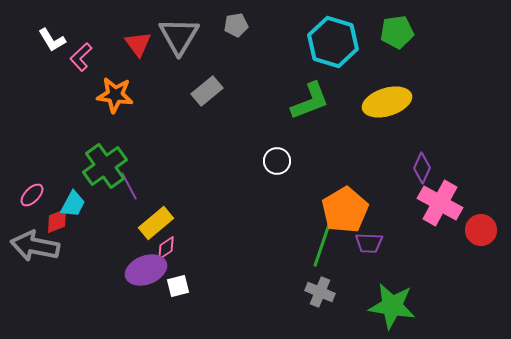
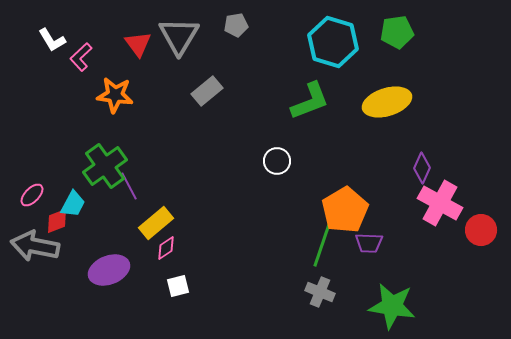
purple ellipse: moved 37 px left
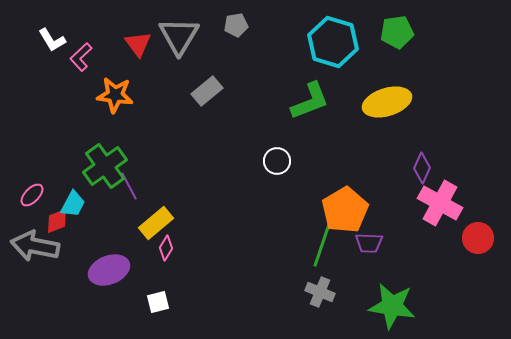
red circle: moved 3 px left, 8 px down
pink diamond: rotated 25 degrees counterclockwise
white square: moved 20 px left, 16 px down
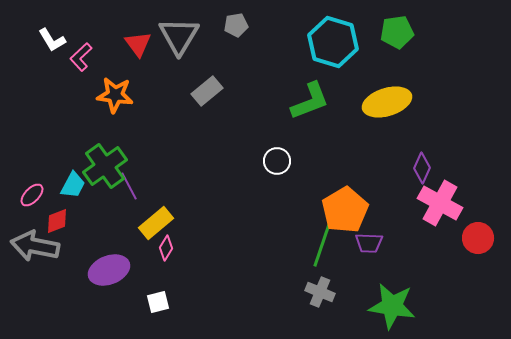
cyan trapezoid: moved 19 px up
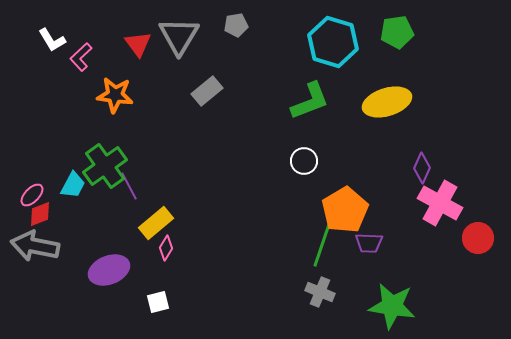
white circle: moved 27 px right
red diamond: moved 17 px left, 7 px up
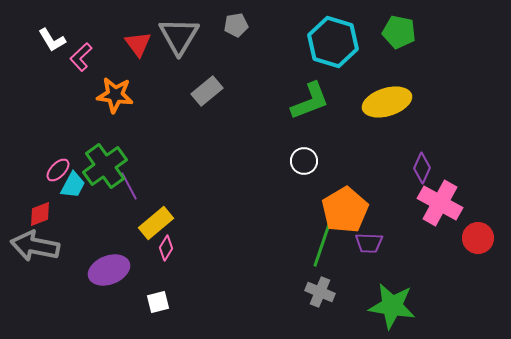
green pentagon: moved 2 px right; rotated 20 degrees clockwise
pink ellipse: moved 26 px right, 25 px up
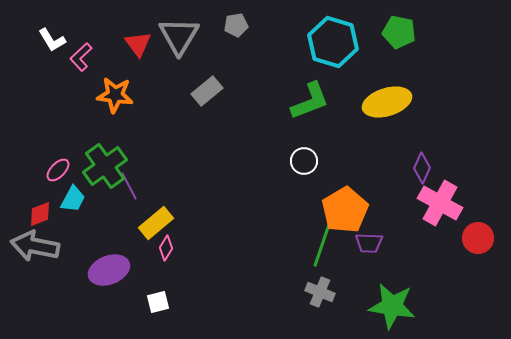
cyan trapezoid: moved 14 px down
